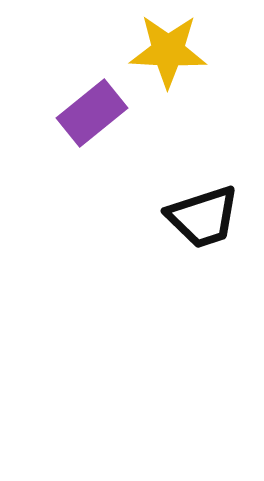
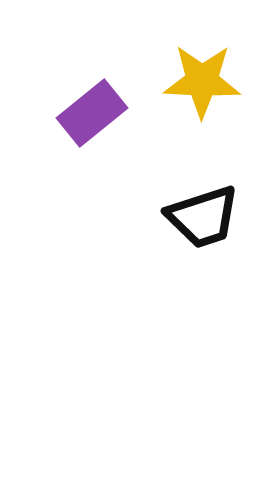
yellow star: moved 34 px right, 30 px down
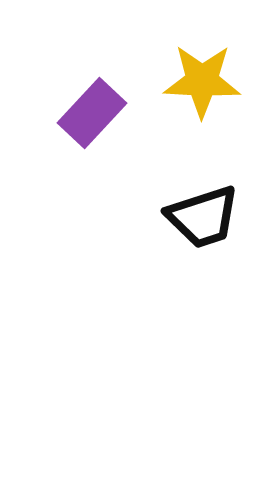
purple rectangle: rotated 8 degrees counterclockwise
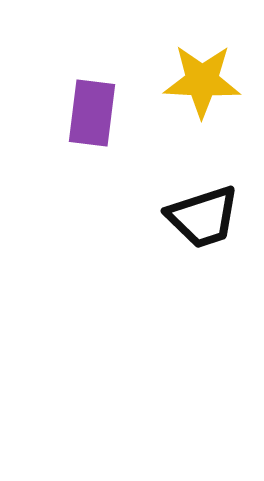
purple rectangle: rotated 36 degrees counterclockwise
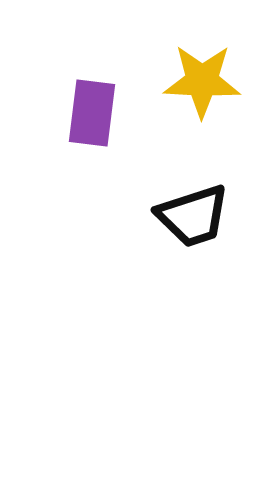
black trapezoid: moved 10 px left, 1 px up
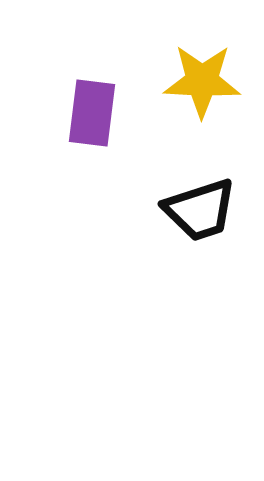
black trapezoid: moved 7 px right, 6 px up
